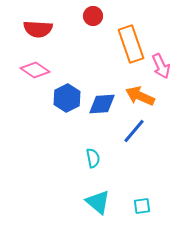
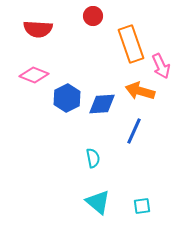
pink diamond: moved 1 px left, 5 px down; rotated 12 degrees counterclockwise
orange arrow: moved 5 px up; rotated 8 degrees counterclockwise
blue line: rotated 16 degrees counterclockwise
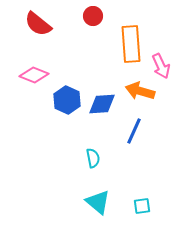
red semicircle: moved 5 px up; rotated 36 degrees clockwise
orange rectangle: rotated 15 degrees clockwise
blue hexagon: moved 2 px down; rotated 8 degrees counterclockwise
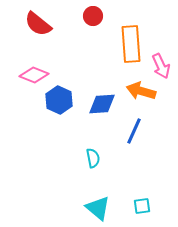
orange arrow: moved 1 px right
blue hexagon: moved 8 px left
cyan triangle: moved 6 px down
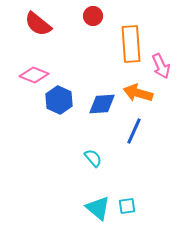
orange arrow: moved 3 px left, 2 px down
cyan semicircle: rotated 30 degrees counterclockwise
cyan square: moved 15 px left
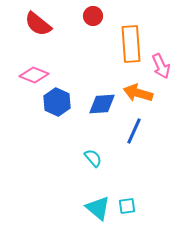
blue hexagon: moved 2 px left, 2 px down
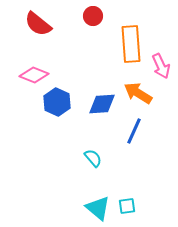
orange arrow: rotated 16 degrees clockwise
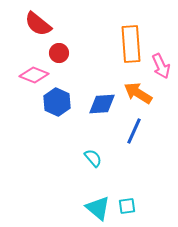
red circle: moved 34 px left, 37 px down
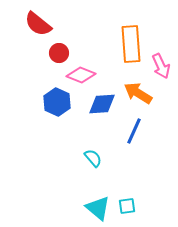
pink diamond: moved 47 px right
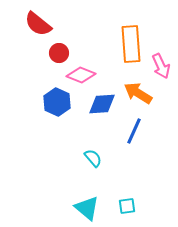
cyan triangle: moved 11 px left
